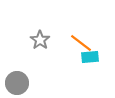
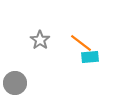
gray circle: moved 2 px left
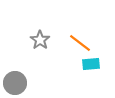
orange line: moved 1 px left
cyan rectangle: moved 1 px right, 7 px down
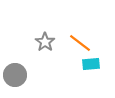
gray star: moved 5 px right, 2 px down
gray circle: moved 8 px up
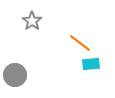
gray star: moved 13 px left, 21 px up
